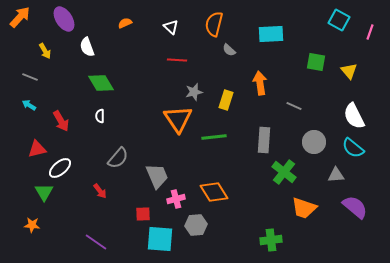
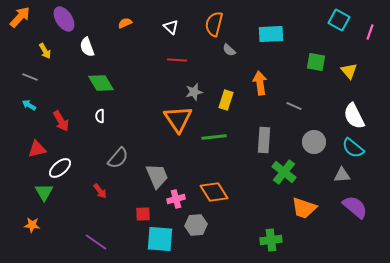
gray triangle at (336, 175): moved 6 px right
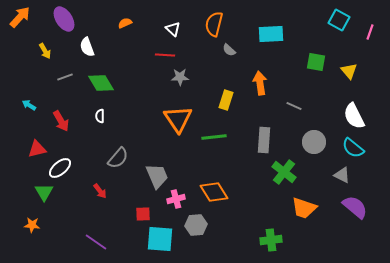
white triangle at (171, 27): moved 2 px right, 2 px down
red line at (177, 60): moved 12 px left, 5 px up
gray line at (30, 77): moved 35 px right; rotated 42 degrees counterclockwise
gray star at (194, 92): moved 14 px left, 15 px up; rotated 12 degrees clockwise
gray triangle at (342, 175): rotated 30 degrees clockwise
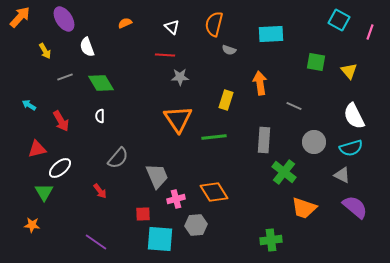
white triangle at (173, 29): moved 1 px left, 2 px up
gray semicircle at (229, 50): rotated 24 degrees counterclockwise
cyan semicircle at (353, 148): moved 2 px left; rotated 55 degrees counterclockwise
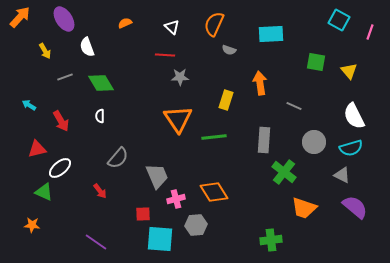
orange semicircle at (214, 24): rotated 10 degrees clockwise
green triangle at (44, 192): rotated 36 degrees counterclockwise
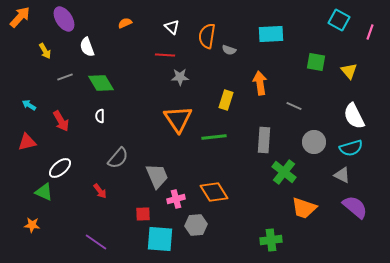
orange semicircle at (214, 24): moved 7 px left, 12 px down; rotated 15 degrees counterclockwise
red triangle at (37, 149): moved 10 px left, 7 px up
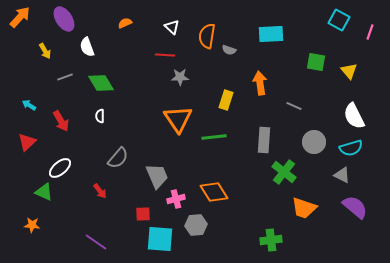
red triangle at (27, 142): rotated 30 degrees counterclockwise
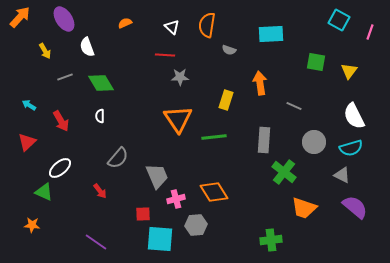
orange semicircle at (207, 36): moved 11 px up
yellow triangle at (349, 71): rotated 18 degrees clockwise
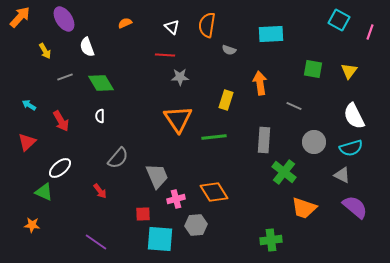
green square at (316, 62): moved 3 px left, 7 px down
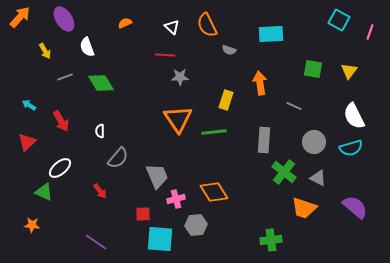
orange semicircle at (207, 25): rotated 35 degrees counterclockwise
white semicircle at (100, 116): moved 15 px down
green line at (214, 137): moved 5 px up
gray triangle at (342, 175): moved 24 px left, 3 px down
